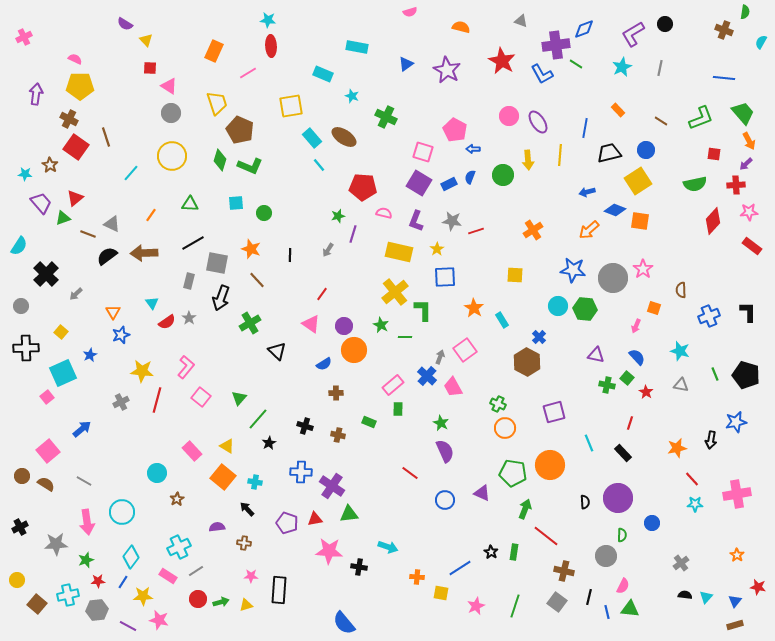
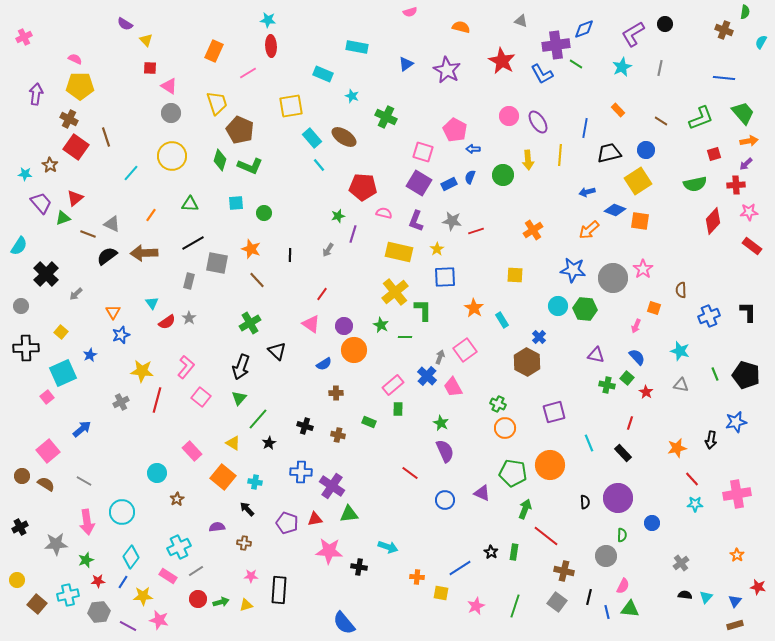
orange arrow at (749, 141): rotated 72 degrees counterclockwise
red square at (714, 154): rotated 24 degrees counterclockwise
black arrow at (221, 298): moved 20 px right, 69 px down
yellow triangle at (227, 446): moved 6 px right, 3 px up
gray hexagon at (97, 610): moved 2 px right, 2 px down
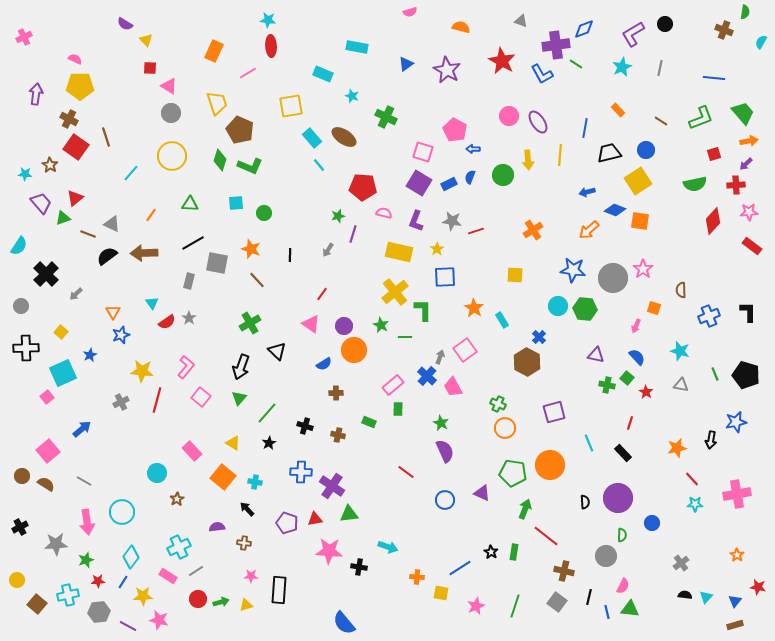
blue line at (724, 78): moved 10 px left
green line at (258, 419): moved 9 px right, 6 px up
red line at (410, 473): moved 4 px left, 1 px up
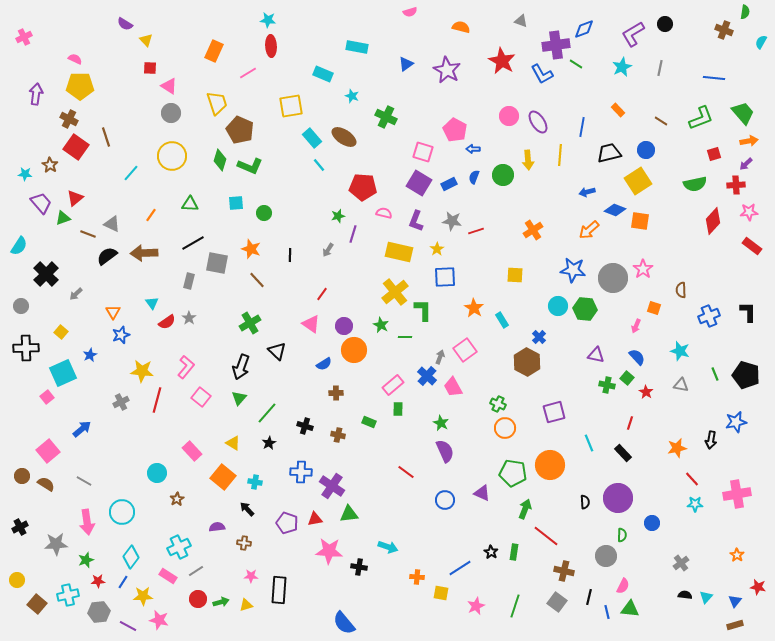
blue line at (585, 128): moved 3 px left, 1 px up
blue semicircle at (470, 177): moved 4 px right
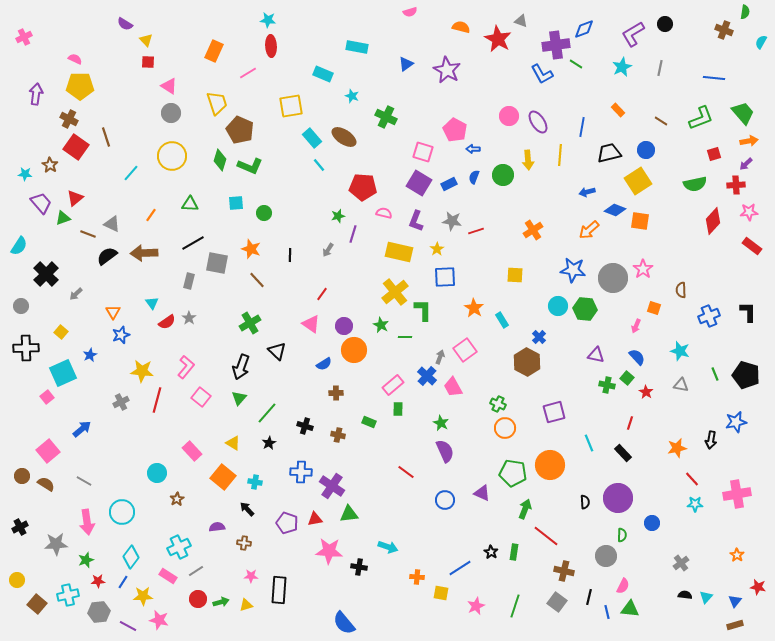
red star at (502, 61): moved 4 px left, 22 px up
red square at (150, 68): moved 2 px left, 6 px up
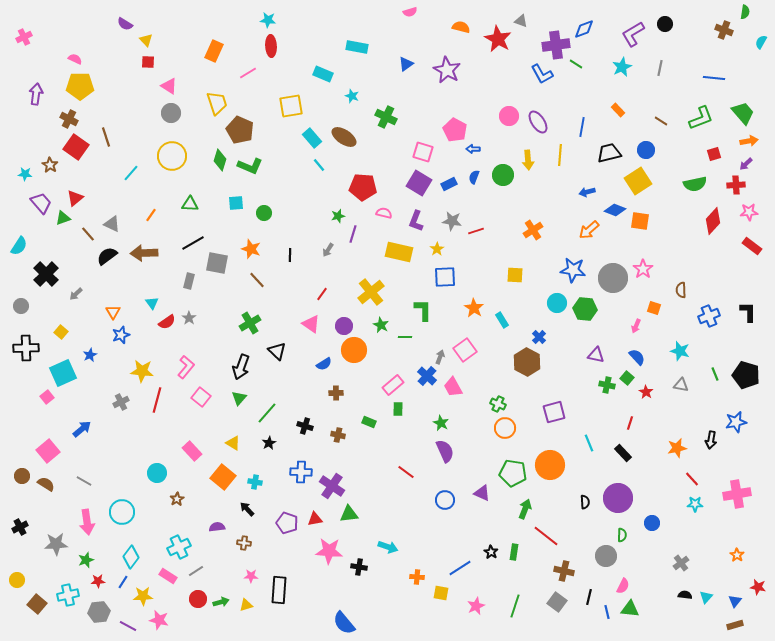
brown line at (88, 234): rotated 28 degrees clockwise
yellow cross at (395, 292): moved 24 px left
cyan circle at (558, 306): moved 1 px left, 3 px up
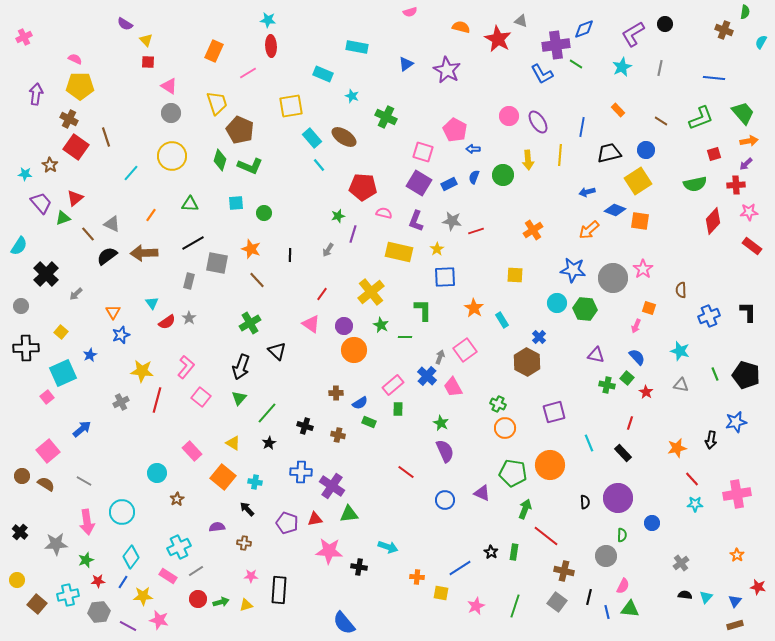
orange square at (654, 308): moved 5 px left
blue semicircle at (324, 364): moved 36 px right, 39 px down
black cross at (20, 527): moved 5 px down; rotated 21 degrees counterclockwise
